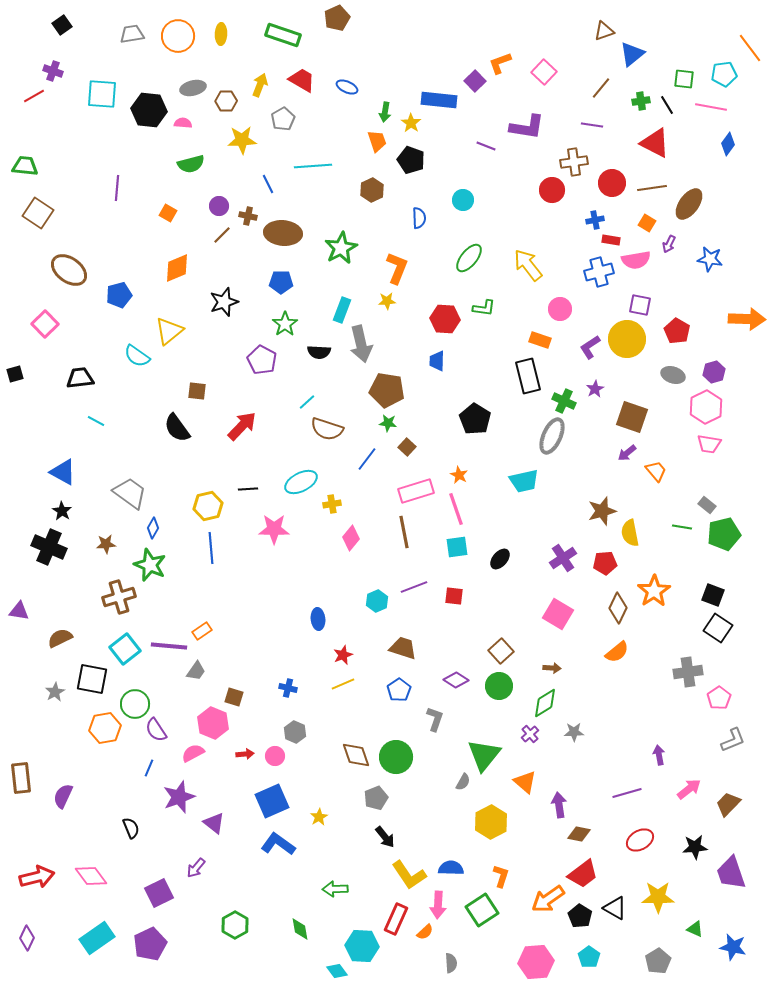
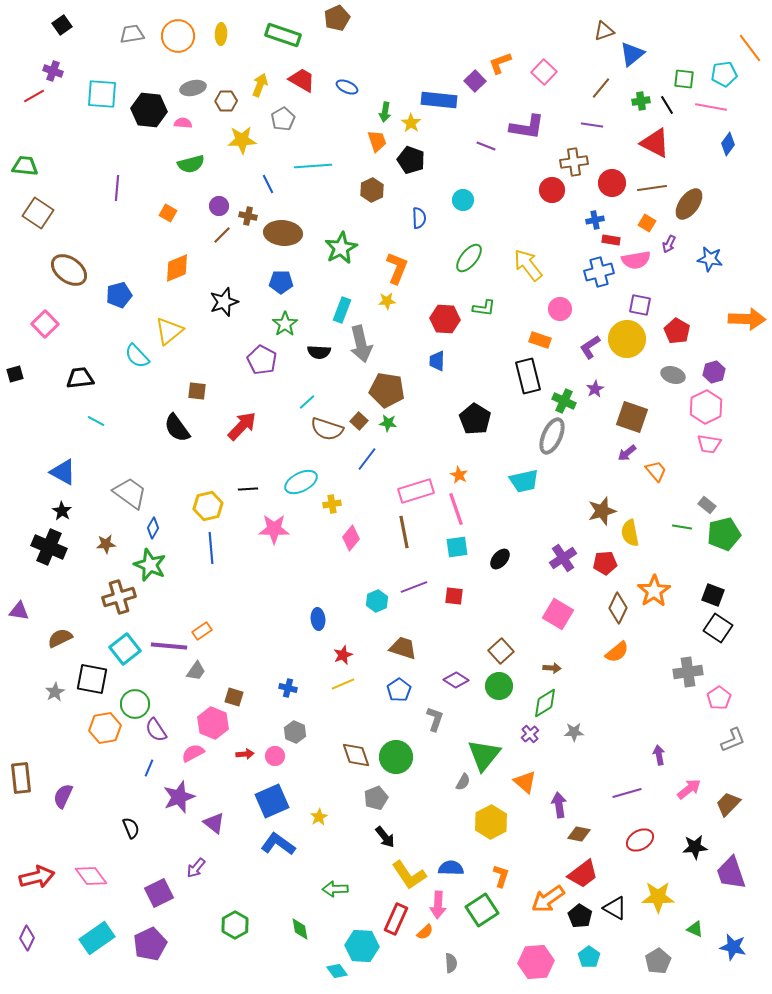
cyan semicircle at (137, 356): rotated 12 degrees clockwise
brown square at (407, 447): moved 48 px left, 26 px up
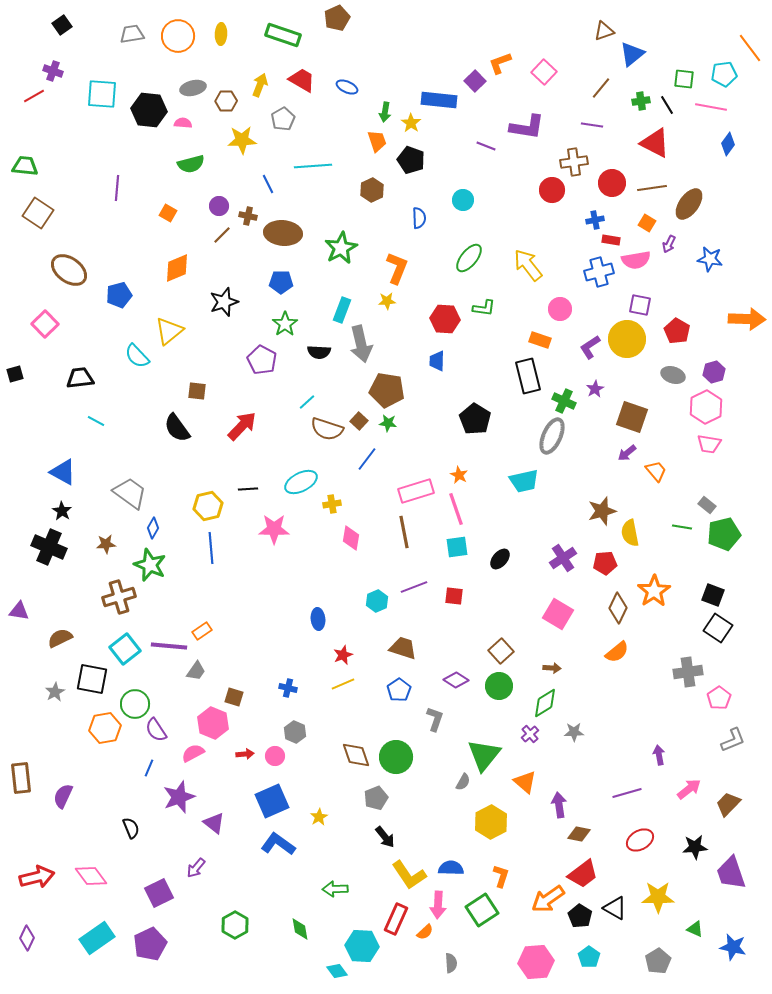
pink diamond at (351, 538): rotated 30 degrees counterclockwise
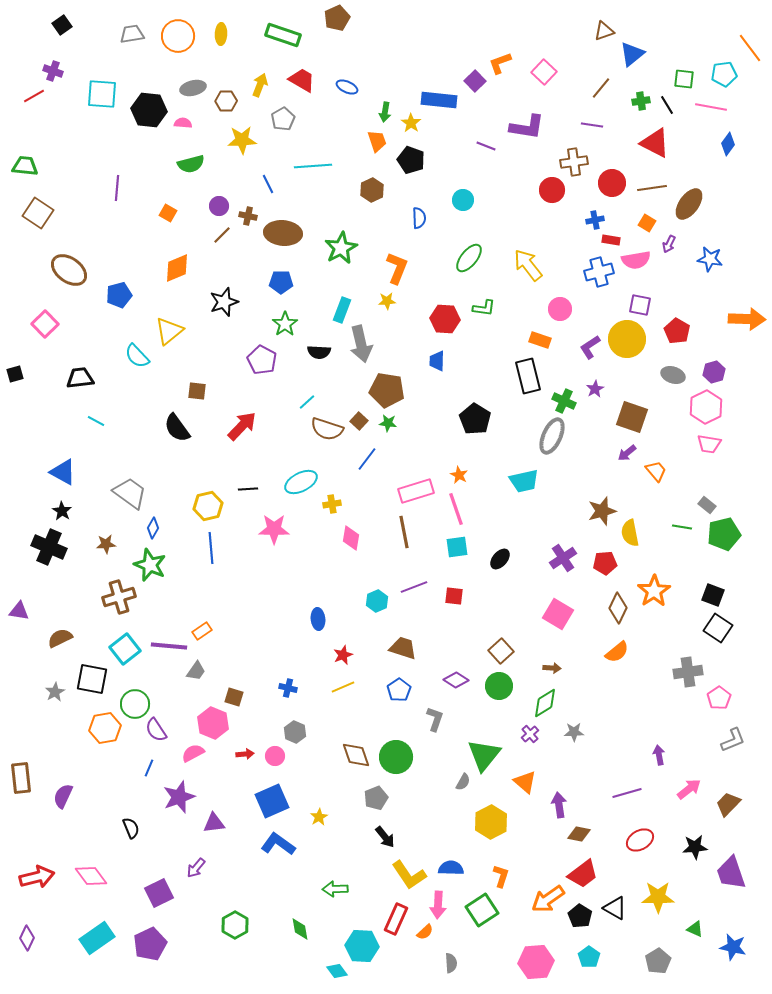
yellow line at (343, 684): moved 3 px down
purple triangle at (214, 823): rotated 45 degrees counterclockwise
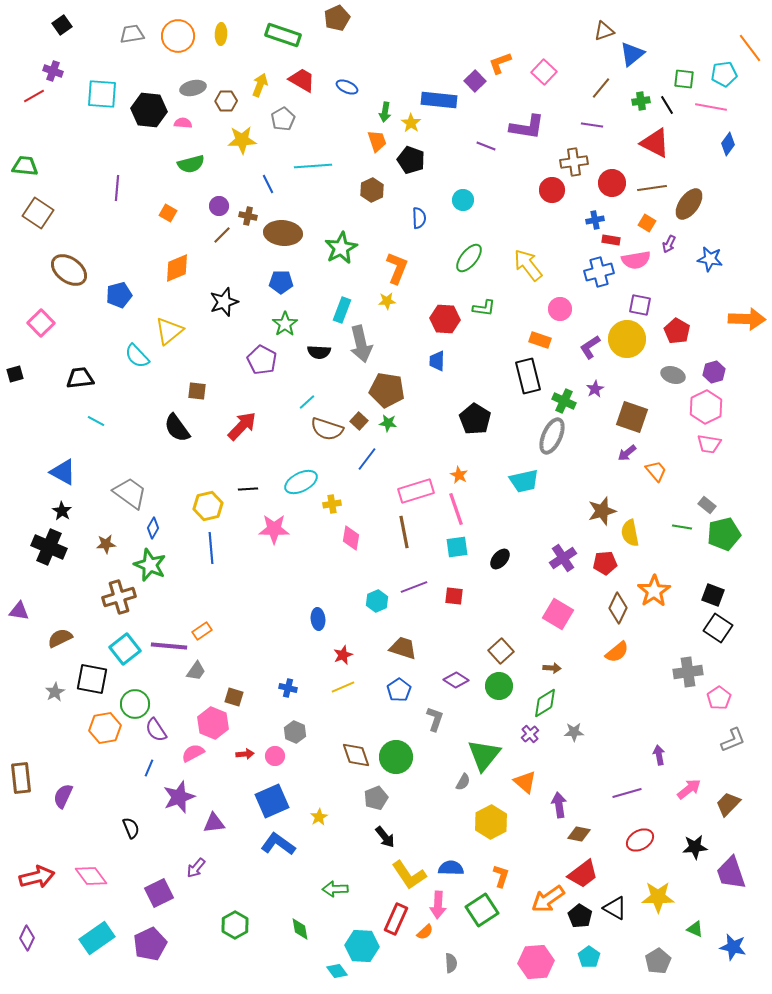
pink square at (45, 324): moved 4 px left, 1 px up
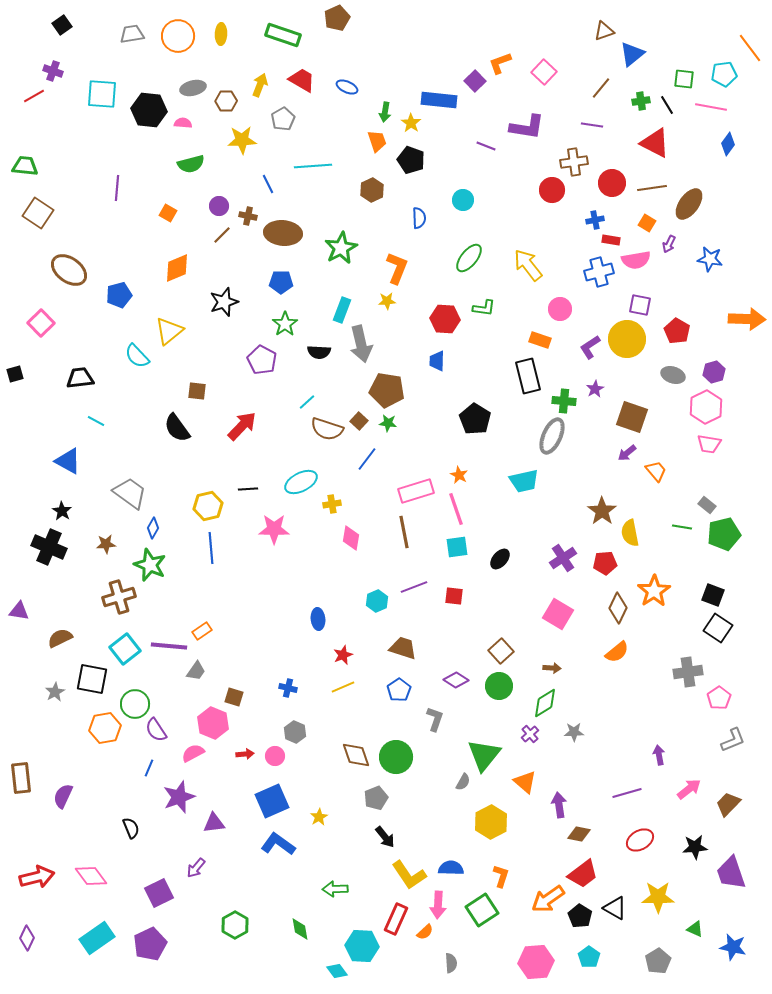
green cross at (564, 401): rotated 20 degrees counterclockwise
blue triangle at (63, 472): moved 5 px right, 11 px up
brown star at (602, 511): rotated 20 degrees counterclockwise
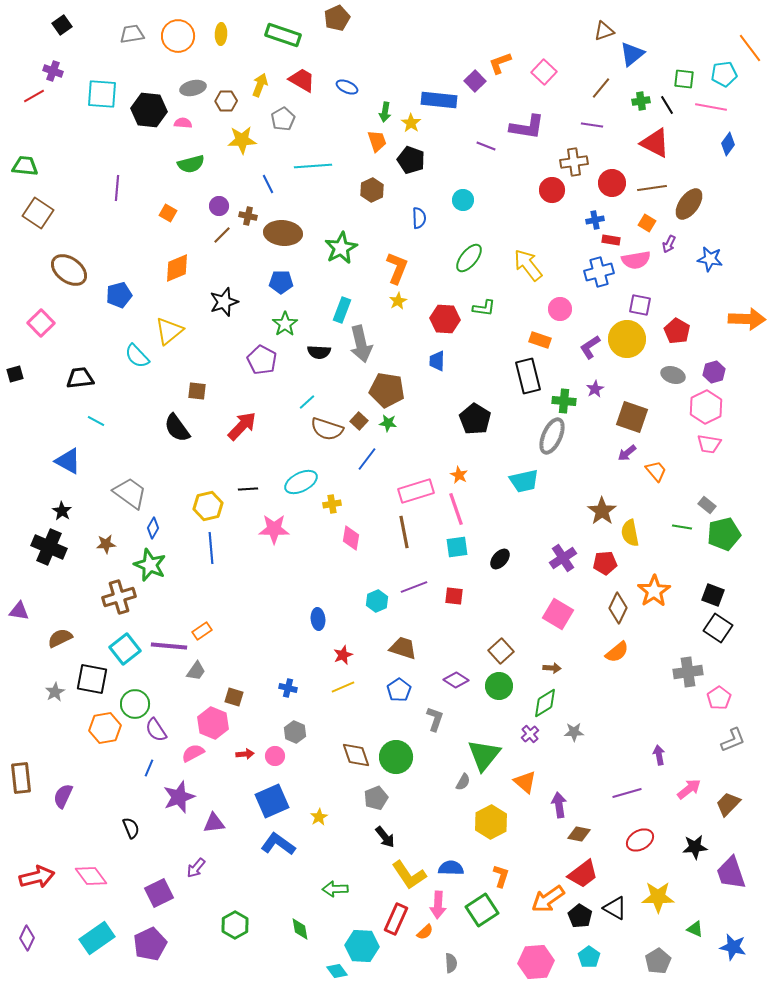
yellow star at (387, 301): moved 11 px right; rotated 24 degrees counterclockwise
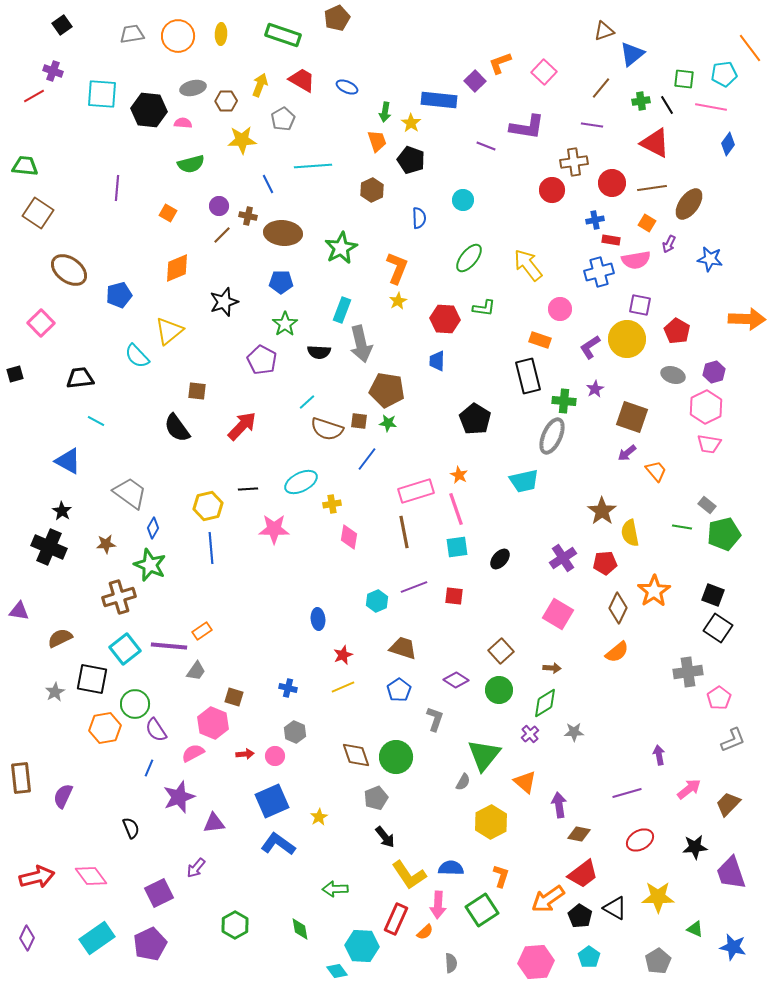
brown square at (359, 421): rotated 36 degrees counterclockwise
pink diamond at (351, 538): moved 2 px left, 1 px up
green circle at (499, 686): moved 4 px down
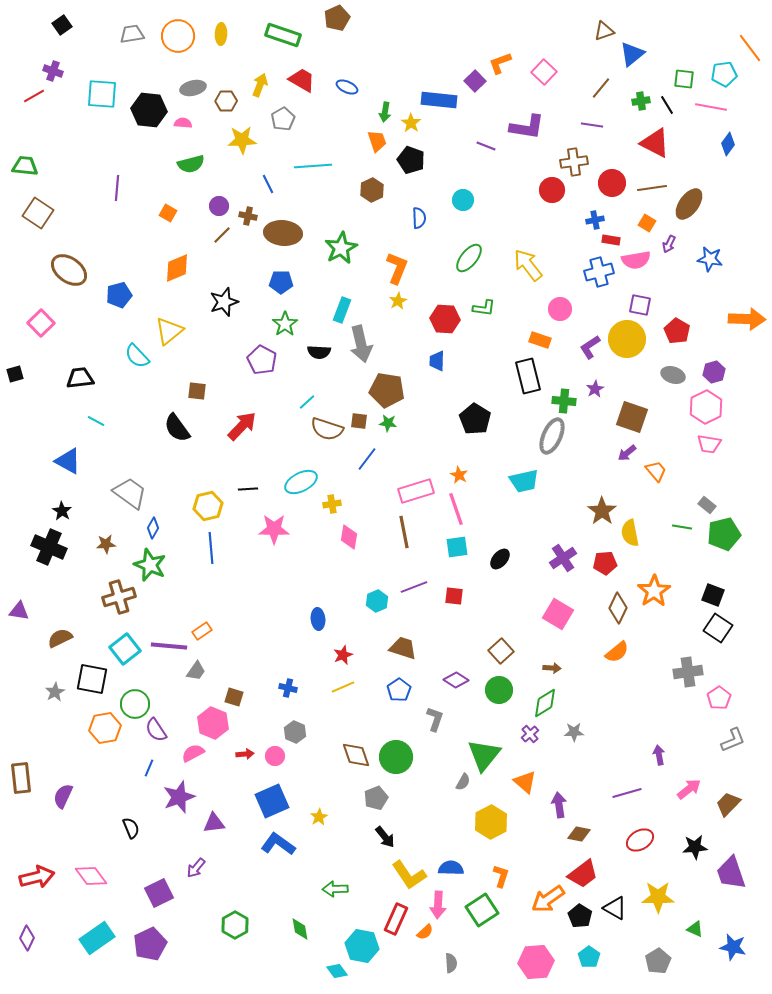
cyan hexagon at (362, 946): rotated 8 degrees clockwise
